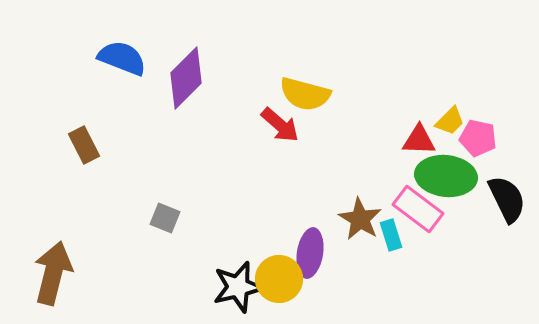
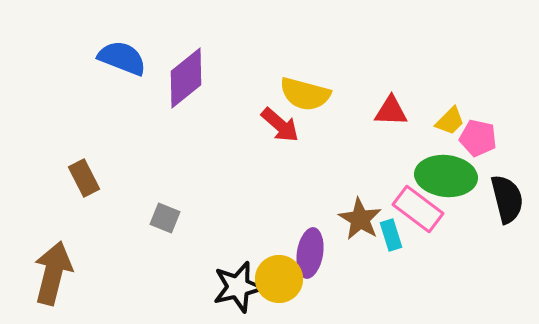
purple diamond: rotated 6 degrees clockwise
red triangle: moved 28 px left, 29 px up
brown rectangle: moved 33 px down
black semicircle: rotated 12 degrees clockwise
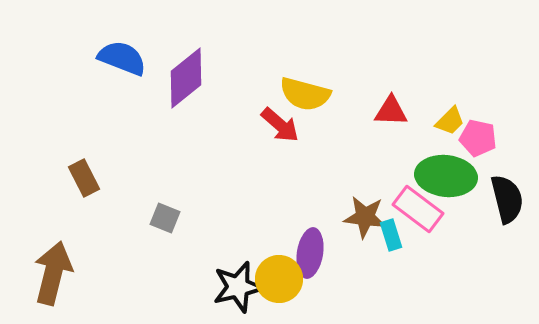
brown star: moved 5 px right, 2 px up; rotated 24 degrees counterclockwise
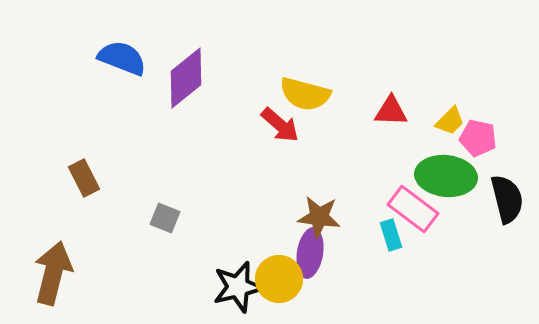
pink rectangle: moved 5 px left
brown star: moved 46 px left
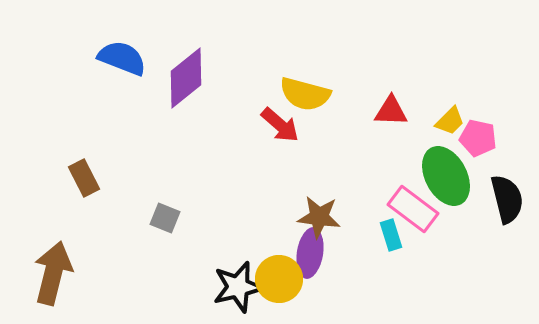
green ellipse: rotated 56 degrees clockwise
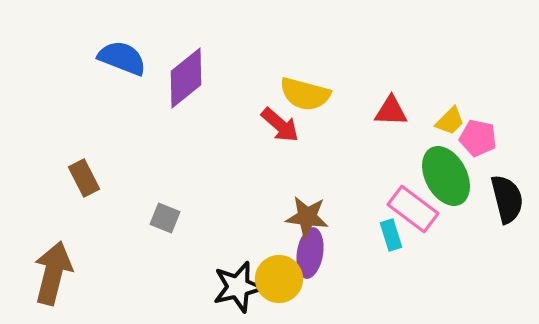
brown star: moved 12 px left
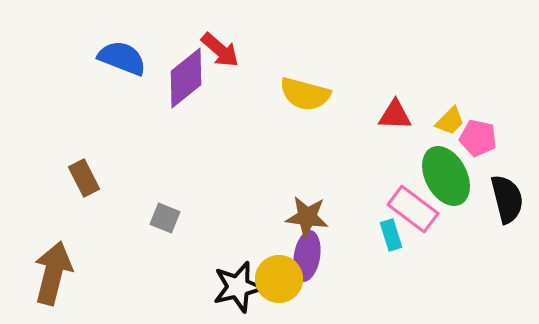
red triangle: moved 4 px right, 4 px down
red arrow: moved 60 px left, 75 px up
purple ellipse: moved 3 px left, 3 px down
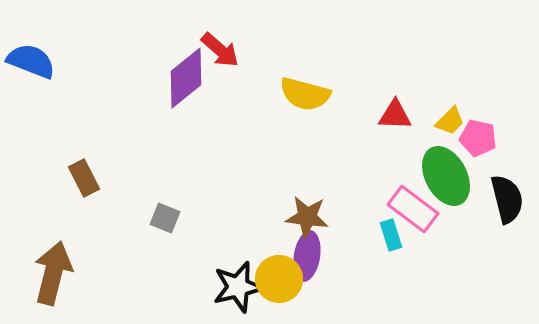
blue semicircle: moved 91 px left, 3 px down
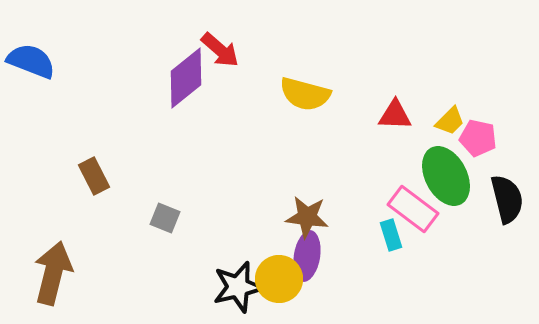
brown rectangle: moved 10 px right, 2 px up
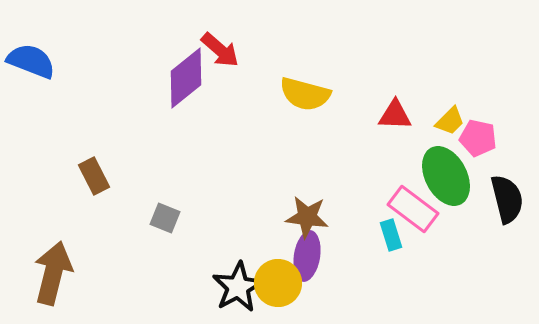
yellow circle: moved 1 px left, 4 px down
black star: rotated 15 degrees counterclockwise
